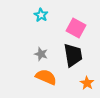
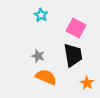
gray star: moved 3 px left, 2 px down
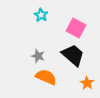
black trapezoid: rotated 40 degrees counterclockwise
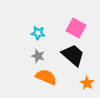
cyan star: moved 3 px left, 18 px down; rotated 24 degrees counterclockwise
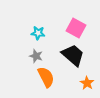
gray star: moved 2 px left
orange semicircle: rotated 40 degrees clockwise
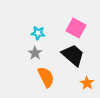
gray star: moved 1 px left, 3 px up; rotated 16 degrees clockwise
